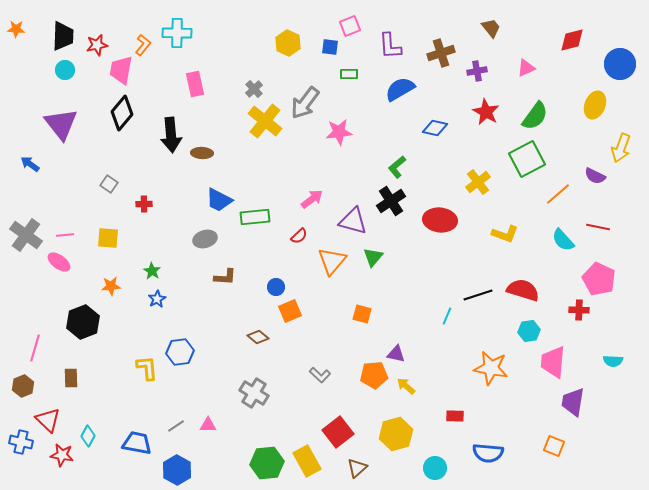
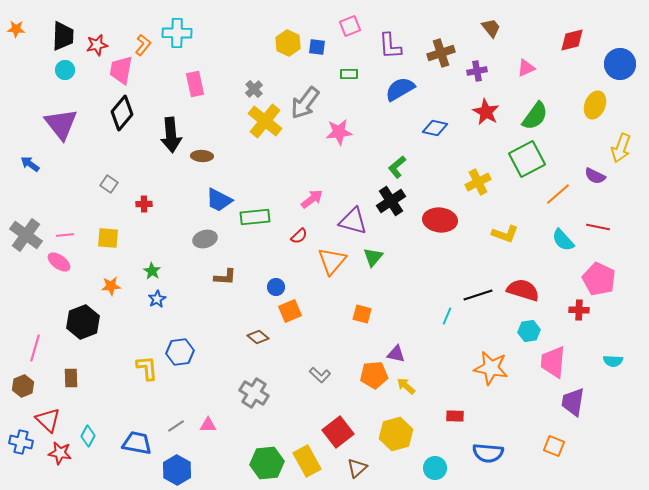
blue square at (330, 47): moved 13 px left
brown ellipse at (202, 153): moved 3 px down
yellow cross at (478, 182): rotated 10 degrees clockwise
red star at (62, 455): moved 2 px left, 2 px up
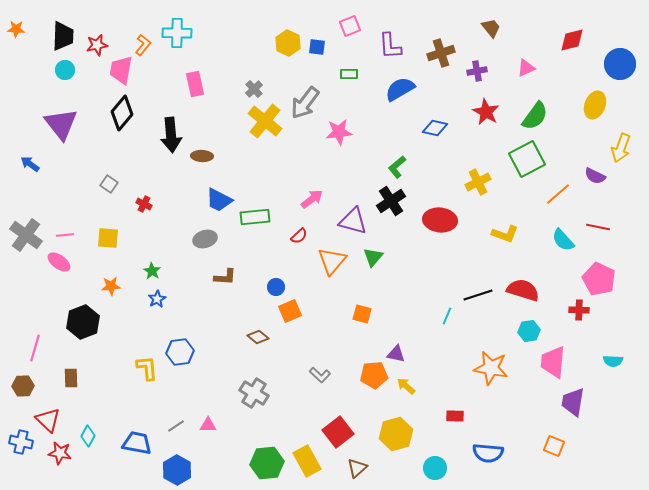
red cross at (144, 204): rotated 28 degrees clockwise
brown hexagon at (23, 386): rotated 20 degrees clockwise
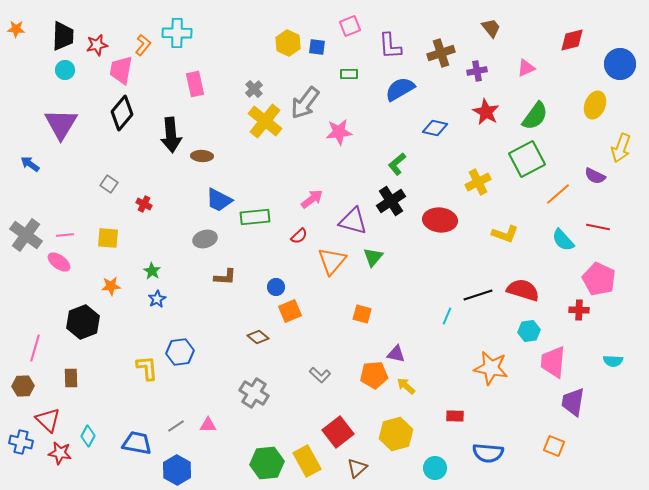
purple triangle at (61, 124): rotated 9 degrees clockwise
green L-shape at (397, 167): moved 3 px up
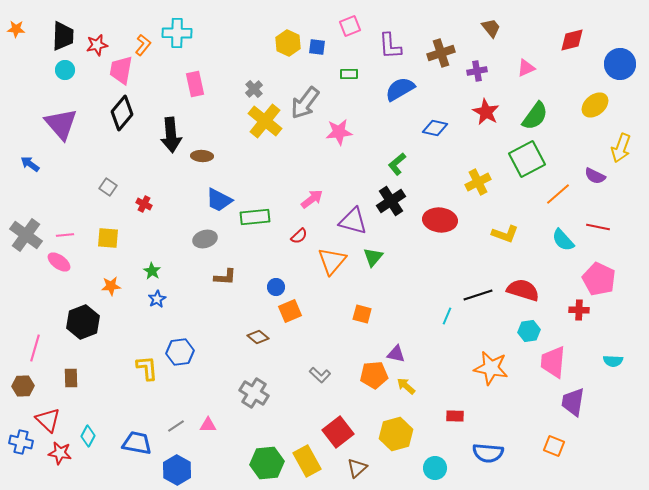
yellow ellipse at (595, 105): rotated 28 degrees clockwise
purple triangle at (61, 124): rotated 12 degrees counterclockwise
gray square at (109, 184): moved 1 px left, 3 px down
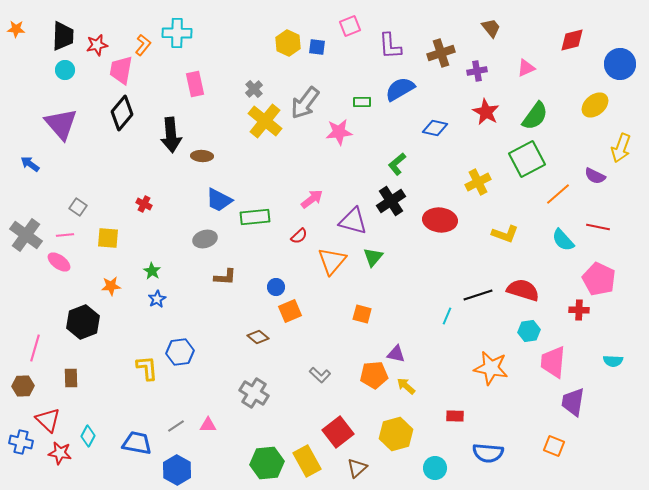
green rectangle at (349, 74): moved 13 px right, 28 px down
gray square at (108, 187): moved 30 px left, 20 px down
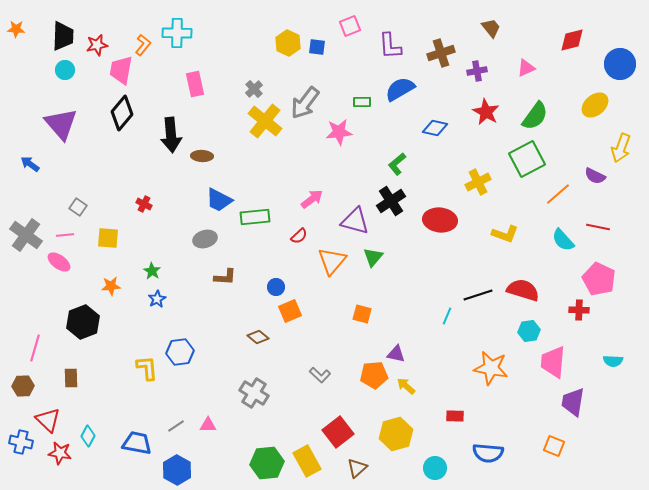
purple triangle at (353, 221): moved 2 px right
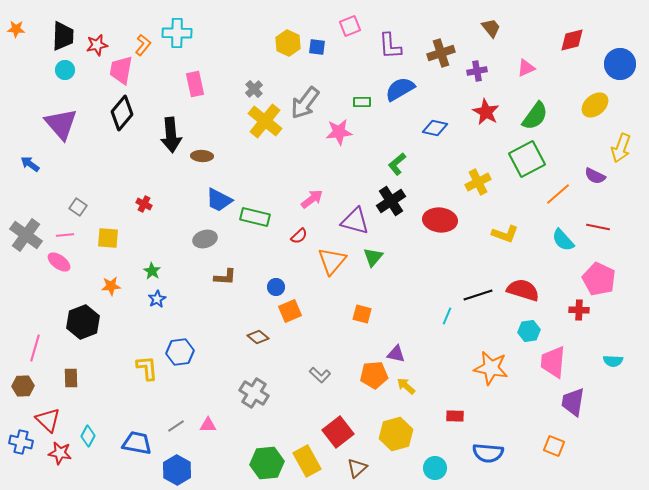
green rectangle at (255, 217): rotated 20 degrees clockwise
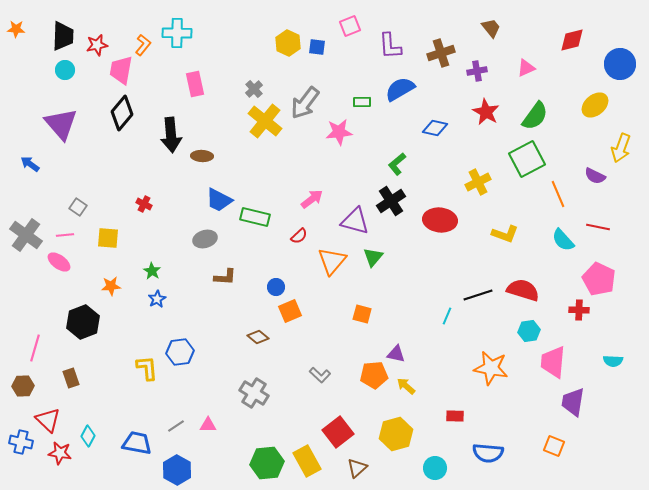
orange line at (558, 194): rotated 72 degrees counterclockwise
brown rectangle at (71, 378): rotated 18 degrees counterclockwise
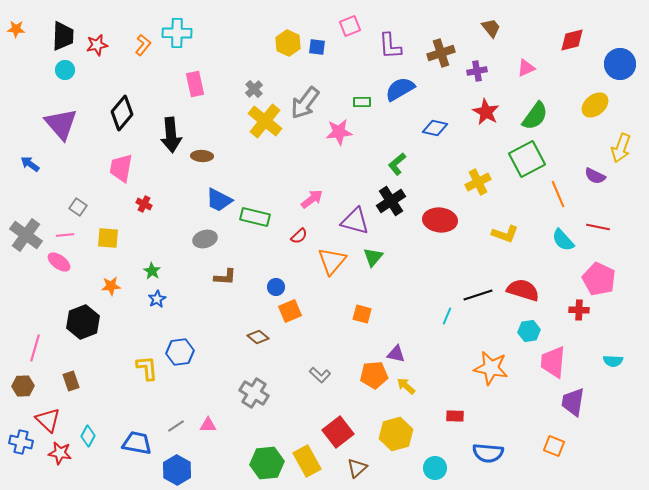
pink trapezoid at (121, 70): moved 98 px down
brown rectangle at (71, 378): moved 3 px down
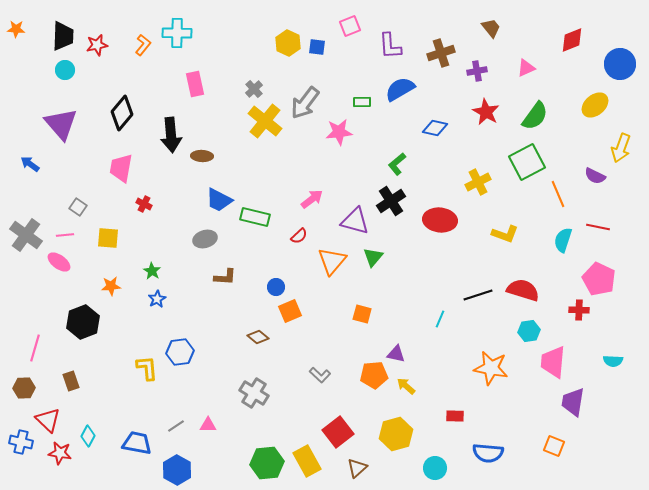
red diamond at (572, 40): rotated 8 degrees counterclockwise
green square at (527, 159): moved 3 px down
cyan semicircle at (563, 240): rotated 60 degrees clockwise
cyan line at (447, 316): moved 7 px left, 3 px down
brown hexagon at (23, 386): moved 1 px right, 2 px down
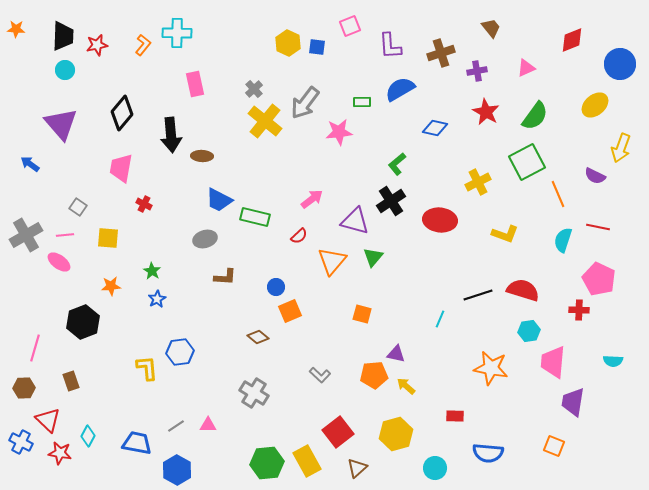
gray cross at (26, 235): rotated 24 degrees clockwise
blue cross at (21, 442): rotated 15 degrees clockwise
